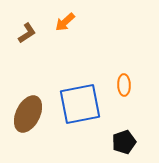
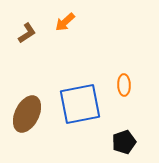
brown ellipse: moved 1 px left
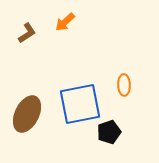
black pentagon: moved 15 px left, 10 px up
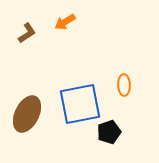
orange arrow: rotated 10 degrees clockwise
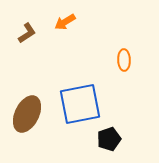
orange ellipse: moved 25 px up
black pentagon: moved 7 px down
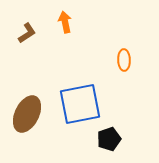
orange arrow: rotated 110 degrees clockwise
